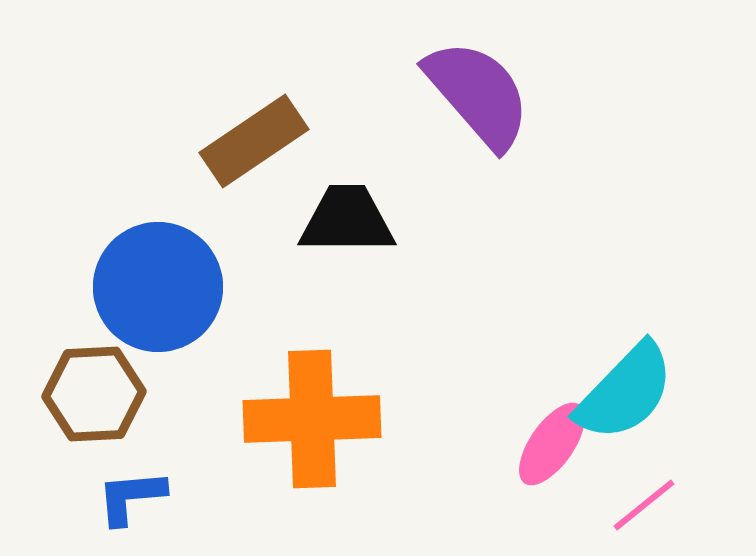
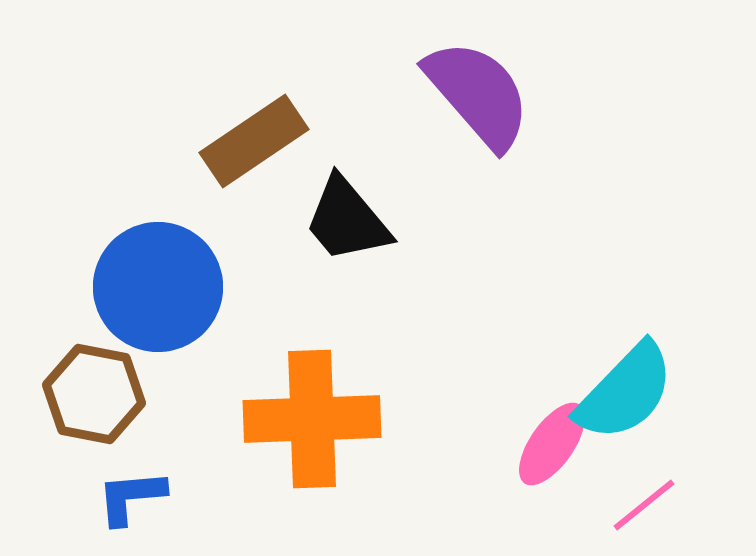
black trapezoid: rotated 130 degrees counterclockwise
brown hexagon: rotated 14 degrees clockwise
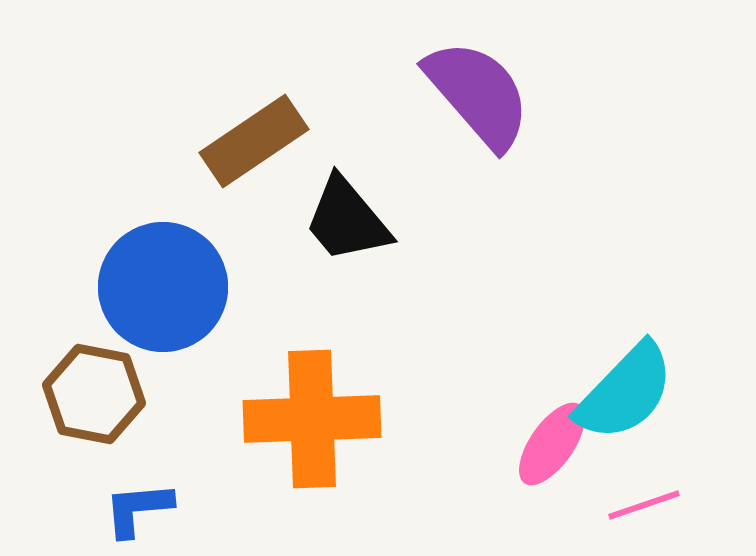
blue circle: moved 5 px right
blue L-shape: moved 7 px right, 12 px down
pink line: rotated 20 degrees clockwise
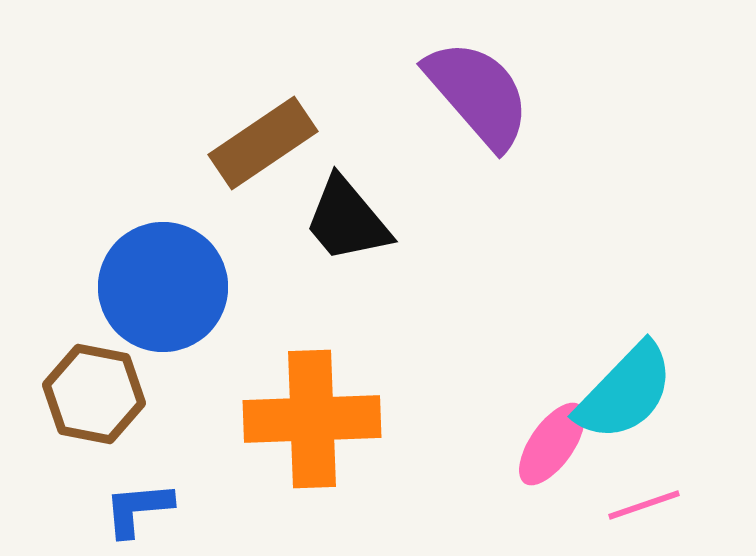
brown rectangle: moved 9 px right, 2 px down
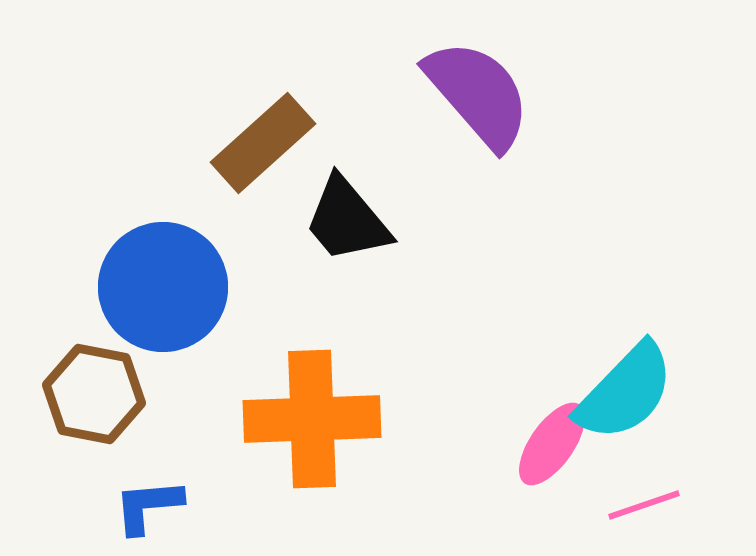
brown rectangle: rotated 8 degrees counterclockwise
blue L-shape: moved 10 px right, 3 px up
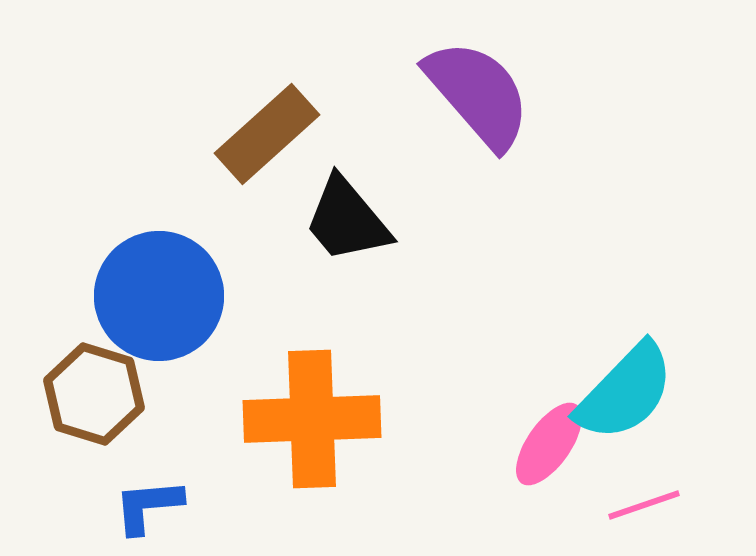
brown rectangle: moved 4 px right, 9 px up
blue circle: moved 4 px left, 9 px down
brown hexagon: rotated 6 degrees clockwise
pink ellipse: moved 3 px left
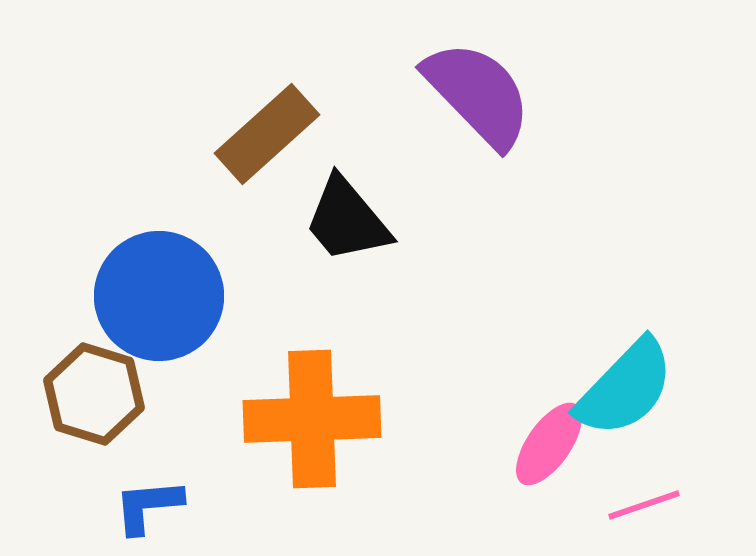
purple semicircle: rotated 3 degrees counterclockwise
cyan semicircle: moved 4 px up
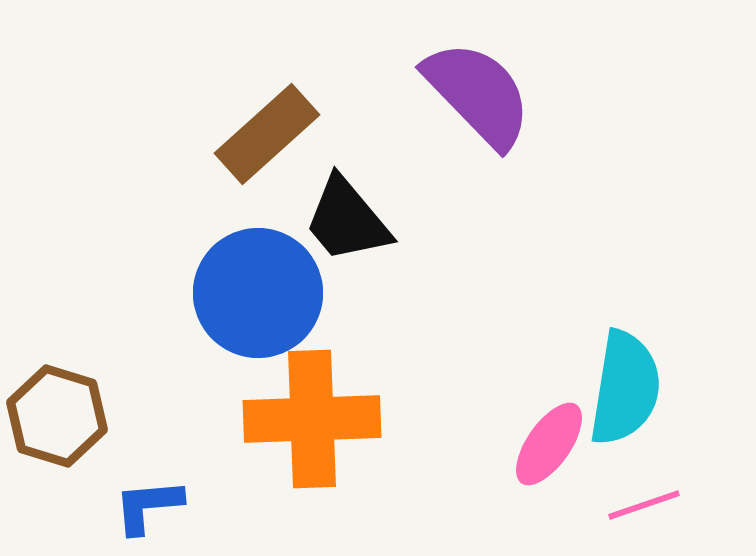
blue circle: moved 99 px right, 3 px up
cyan semicircle: rotated 35 degrees counterclockwise
brown hexagon: moved 37 px left, 22 px down
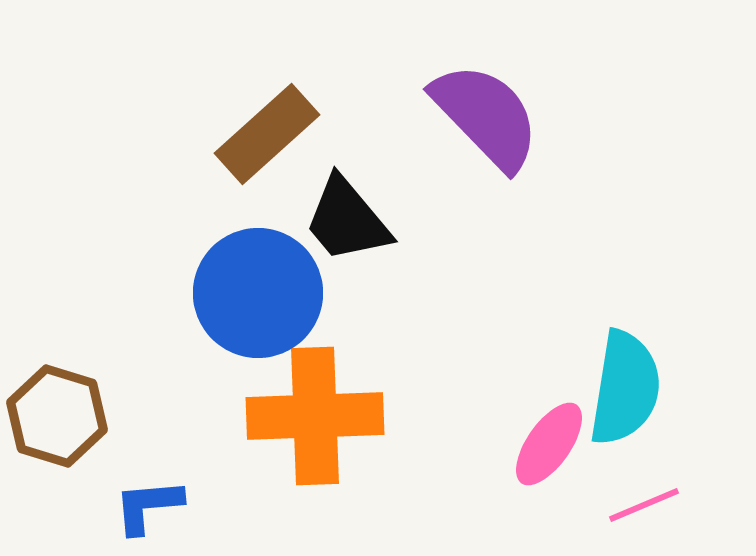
purple semicircle: moved 8 px right, 22 px down
orange cross: moved 3 px right, 3 px up
pink line: rotated 4 degrees counterclockwise
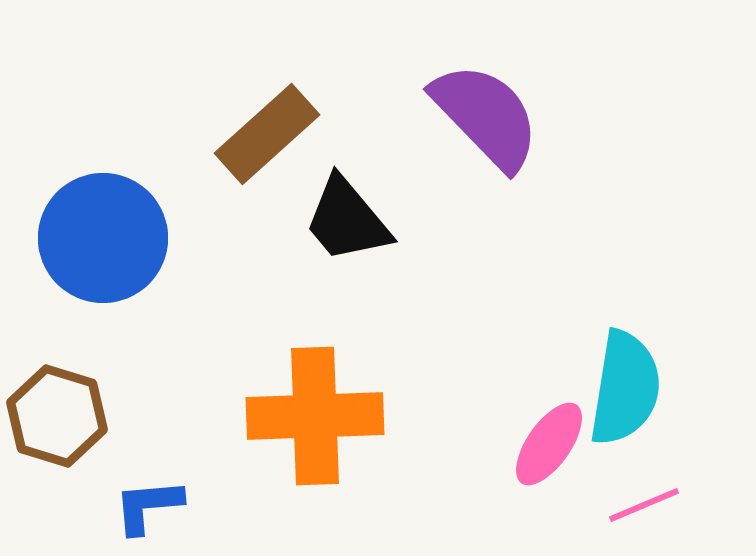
blue circle: moved 155 px left, 55 px up
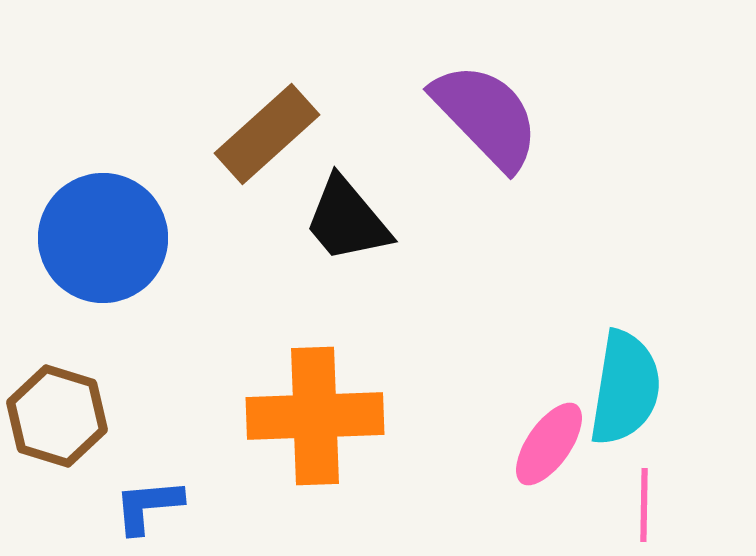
pink line: rotated 66 degrees counterclockwise
